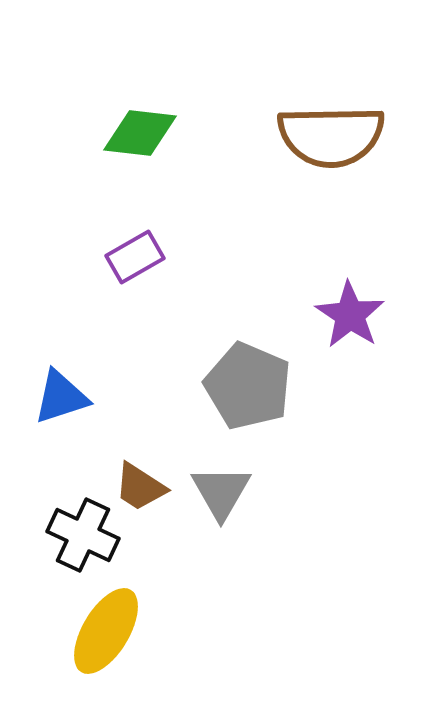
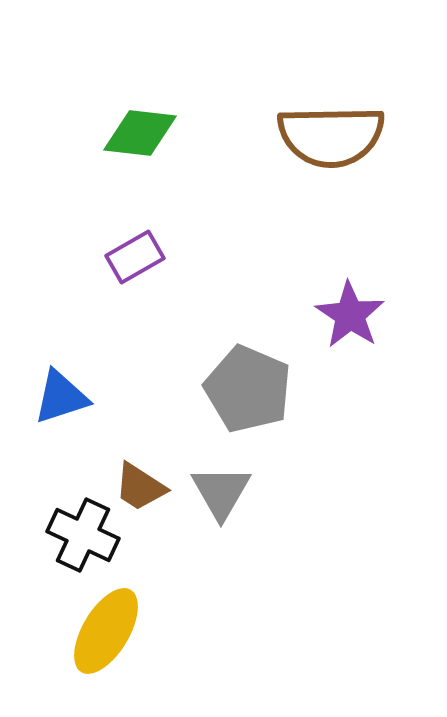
gray pentagon: moved 3 px down
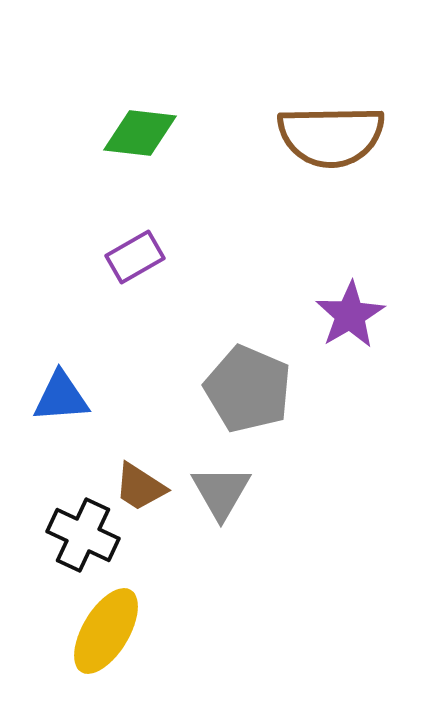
purple star: rotated 8 degrees clockwise
blue triangle: rotated 14 degrees clockwise
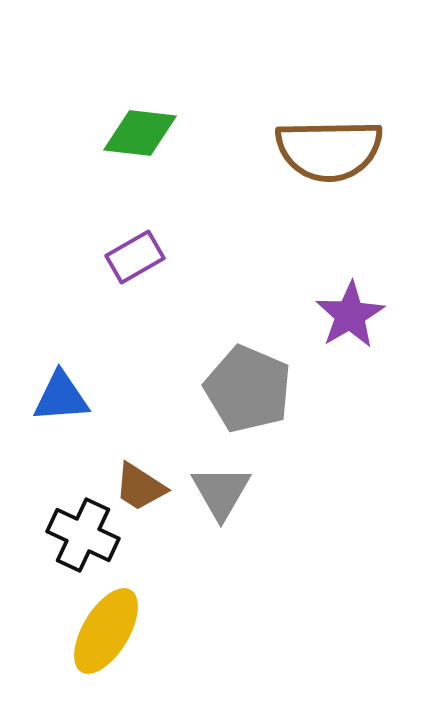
brown semicircle: moved 2 px left, 14 px down
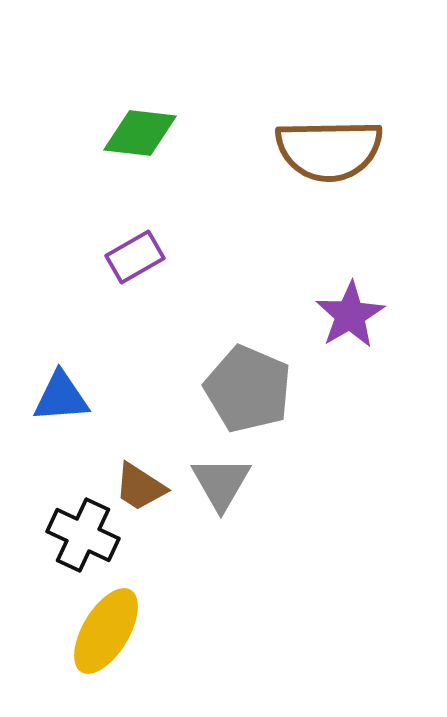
gray triangle: moved 9 px up
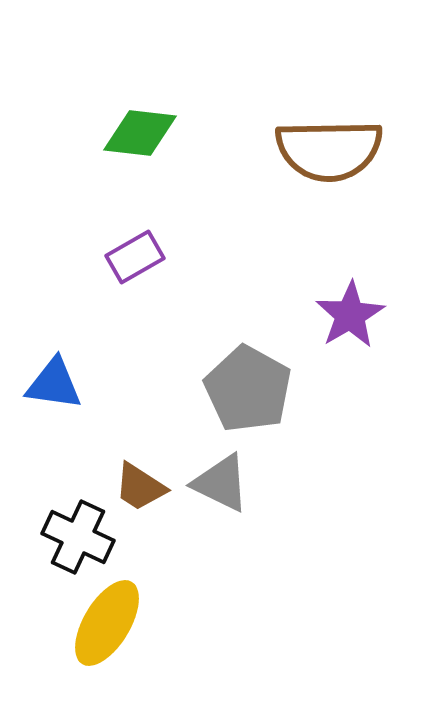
gray pentagon: rotated 6 degrees clockwise
blue triangle: moved 7 px left, 13 px up; rotated 12 degrees clockwise
gray triangle: rotated 34 degrees counterclockwise
black cross: moved 5 px left, 2 px down
yellow ellipse: moved 1 px right, 8 px up
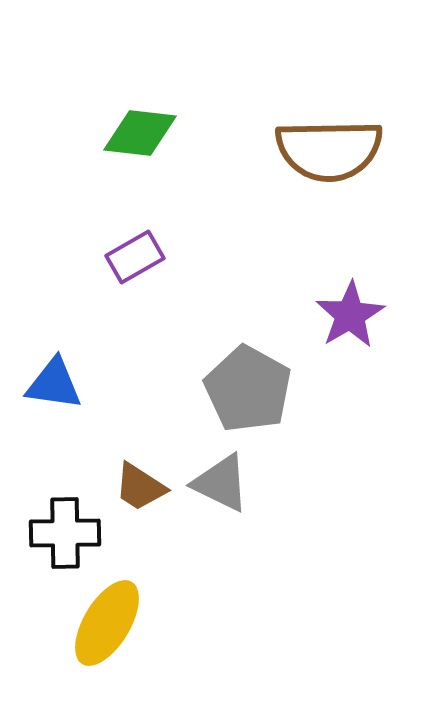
black cross: moved 13 px left, 4 px up; rotated 26 degrees counterclockwise
